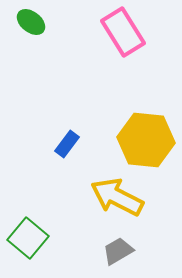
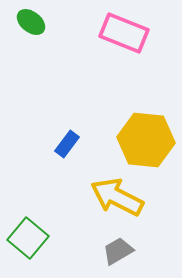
pink rectangle: moved 1 px right, 1 px down; rotated 36 degrees counterclockwise
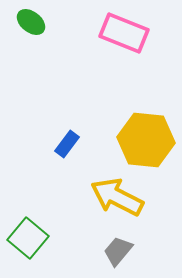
gray trapezoid: rotated 20 degrees counterclockwise
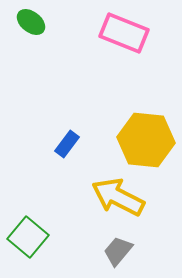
yellow arrow: moved 1 px right
green square: moved 1 px up
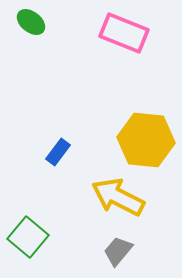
blue rectangle: moved 9 px left, 8 px down
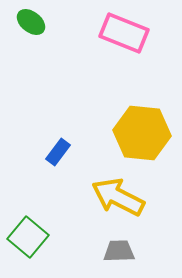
yellow hexagon: moved 4 px left, 7 px up
gray trapezoid: moved 1 px right; rotated 48 degrees clockwise
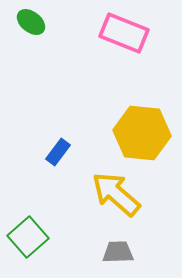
yellow arrow: moved 2 px left, 3 px up; rotated 14 degrees clockwise
green square: rotated 9 degrees clockwise
gray trapezoid: moved 1 px left, 1 px down
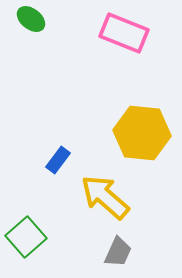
green ellipse: moved 3 px up
blue rectangle: moved 8 px down
yellow arrow: moved 11 px left, 3 px down
green square: moved 2 px left
gray trapezoid: rotated 116 degrees clockwise
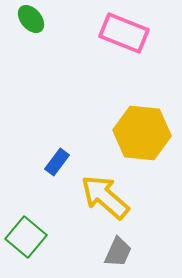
green ellipse: rotated 12 degrees clockwise
blue rectangle: moved 1 px left, 2 px down
green square: rotated 9 degrees counterclockwise
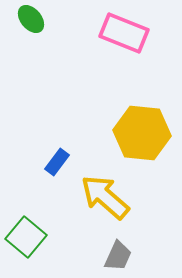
gray trapezoid: moved 4 px down
